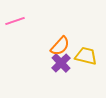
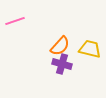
yellow trapezoid: moved 4 px right, 7 px up
purple cross: moved 1 px right, 1 px down; rotated 30 degrees counterclockwise
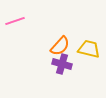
yellow trapezoid: moved 1 px left
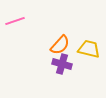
orange semicircle: moved 1 px up
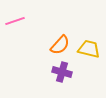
purple cross: moved 8 px down
